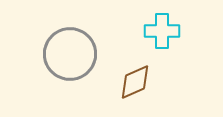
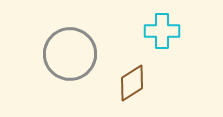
brown diamond: moved 3 px left, 1 px down; rotated 9 degrees counterclockwise
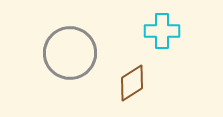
gray circle: moved 1 px up
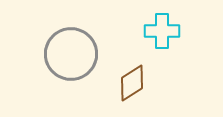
gray circle: moved 1 px right, 1 px down
